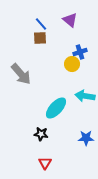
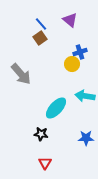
brown square: rotated 32 degrees counterclockwise
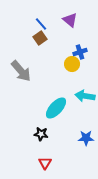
gray arrow: moved 3 px up
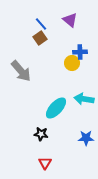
blue cross: rotated 16 degrees clockwise
yellow circle: moved 1 px up
cyan arrow: moved 1 px left, 3 px down
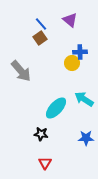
cyan arrow: rotated 24 degrees clockwise
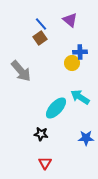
cyan arrow: moved 4 px left, 2 px up
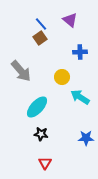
yellow circle: moved 10 px left, 14 px down
cyan ellipse: moved 19 px left, 1 px up
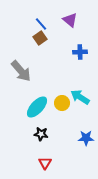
yellow circle: moved 26 px down
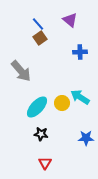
blue line: moved 3 px left
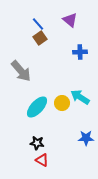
black star: moved 4 px left, 9 px down
red triangle: moved 3 px left, 3 px up; rotated 32 degrees counterclockwise
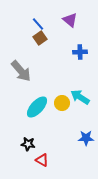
black star: moved 9 px left, 1 px down
